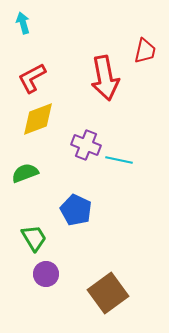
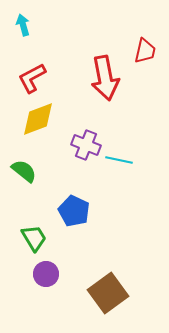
cyan arrow: moved 2 px down
green semicircle: moved 1 px left, 2 px up; rotated 60 degrees clockwise
blue pentagon: moved 2 px left, 1 px down
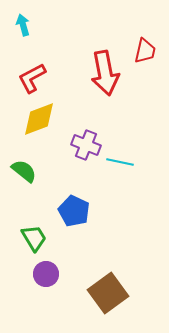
red arrow: moved 5 px up
yellow diamond: moved 1 px right
cyan line: moved 1 px right, 2 px down
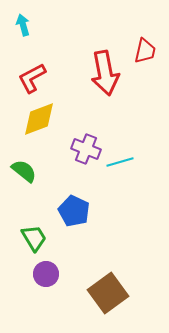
purple cross: moved 4 px down
cyan line: rotated 28 degrees counterclockwise
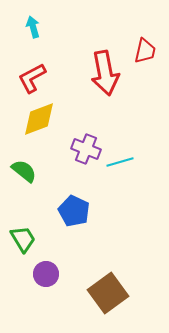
cyan arrow: moved 10 px right, 2 px down
green trapezoid: moved 11 px left, 1 px down
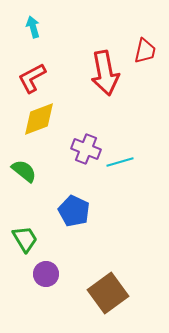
green trapezoid: moved 2 px right
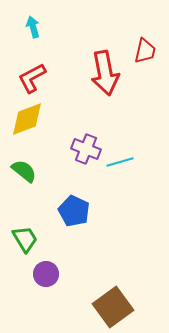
yellow diamond: moved 12 px left
brown square: moved 5 px right, 14 px down
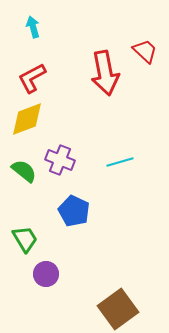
red trapezoid: rotated 60 degrees counterclockwise
purple cross: moved 26 px left, 11 px down
brown square: moved 5 px right, 2 px down
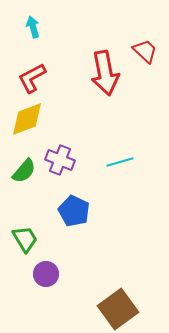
green semicircle: rotated 92 degrees clockwise
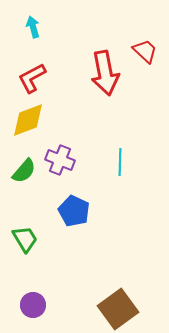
yellow diamond: moved 1 px right, 1 px down
cyan line: rotated 72 degrees counterclockwise
purple circle: moved 13 px left, 31 px down
